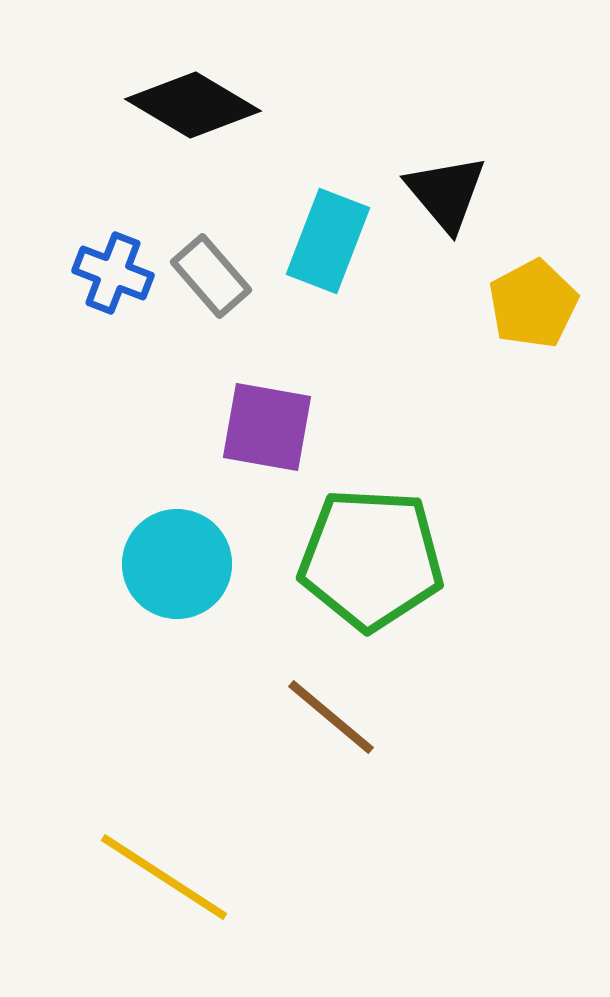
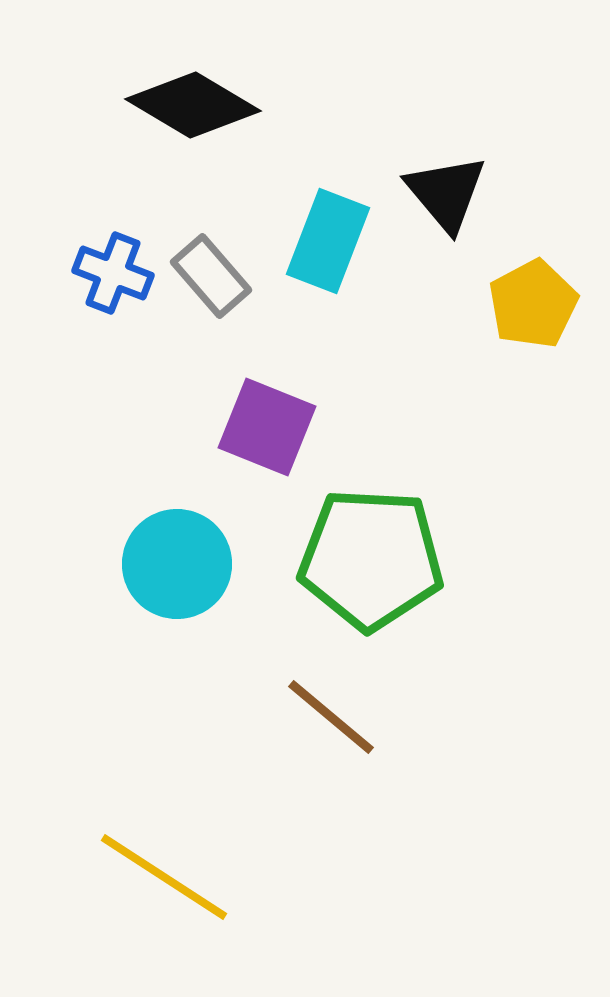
purple square: rotated 12 degrees clockwise
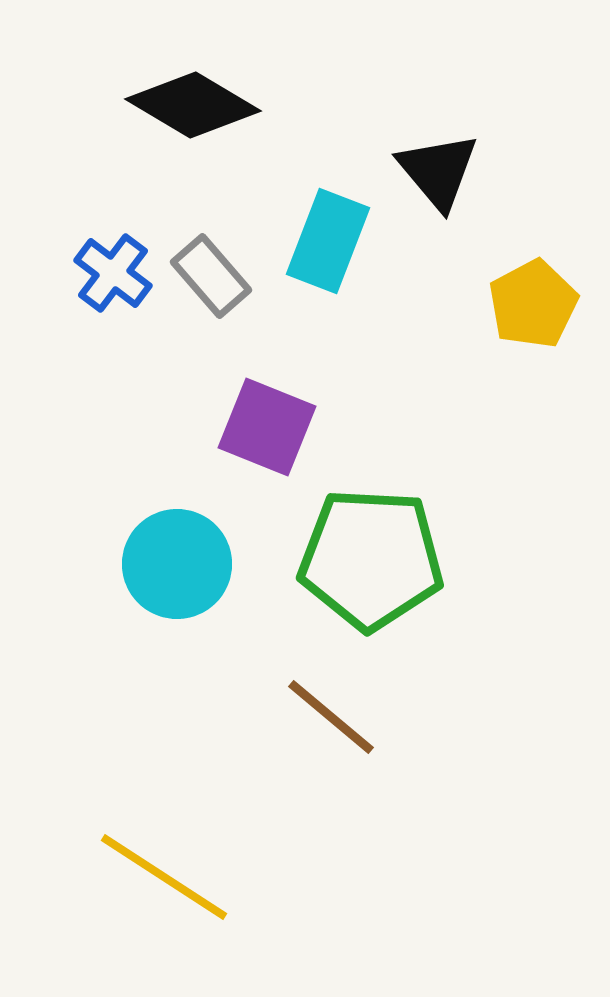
black triangle: moved 8 px left, 22 px up
blue cross: rotated 16 degrees clockwise
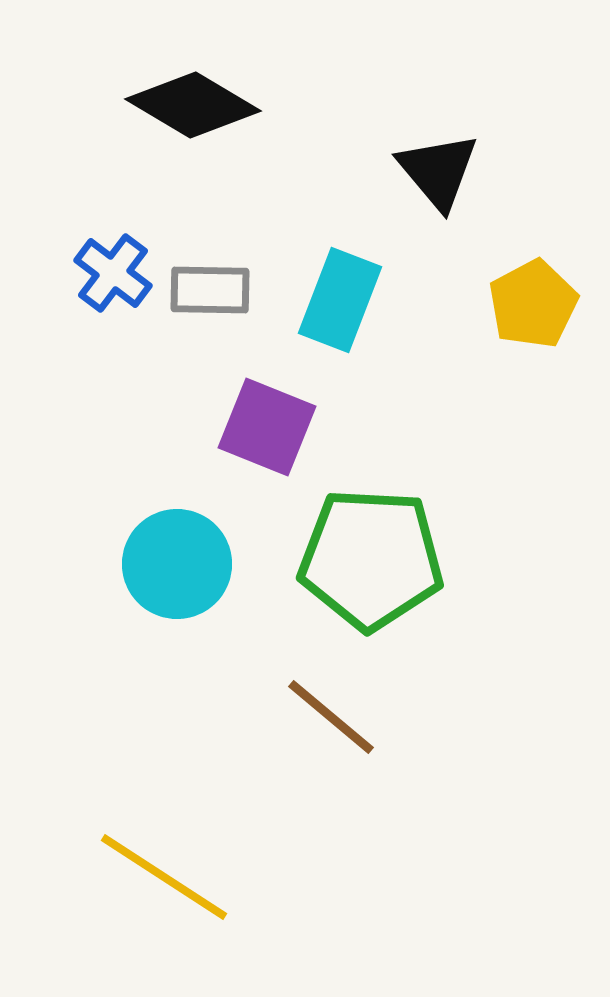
cyan rectangle: moved 12 px right, 59 px down
gray rectangle: moved 1 px left, 14 px down; rotated 48 degrees counterclockwise
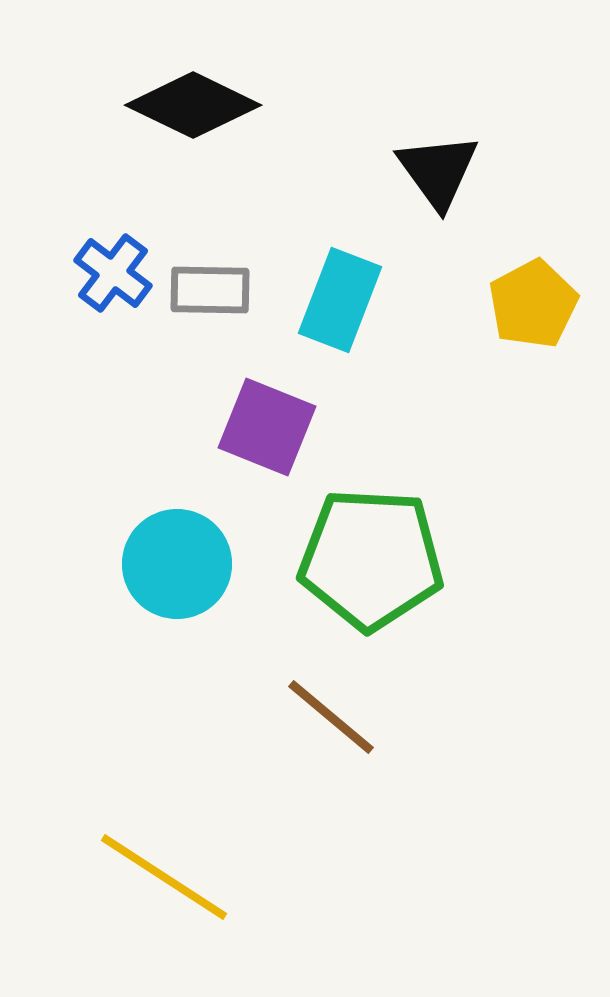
black diamond: rotated 5 degrees counterclockwise
black triangle: rotated 4 degrees clockwise
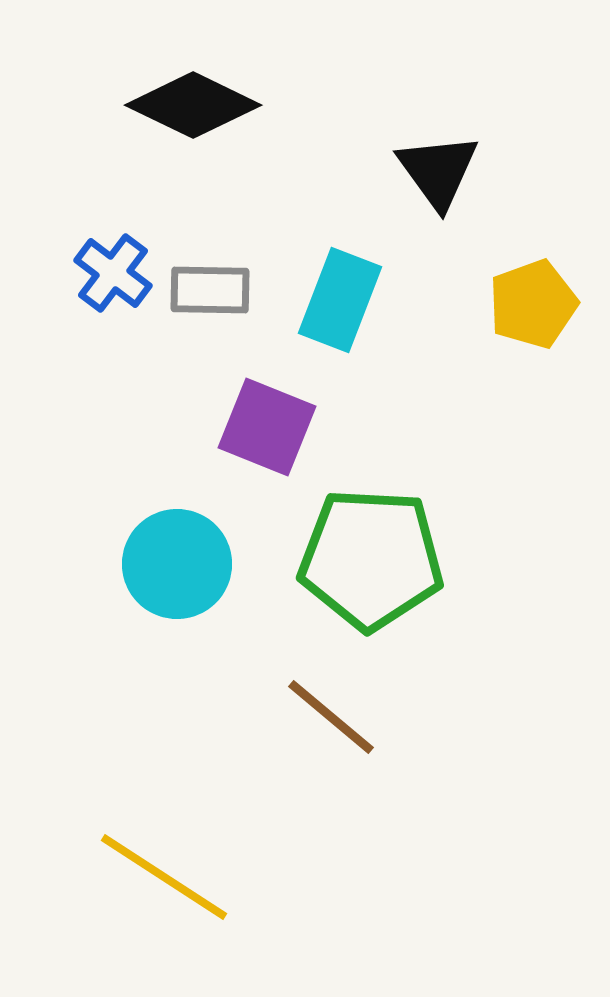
yellow pentagon: rotated 8 degrees clockwise
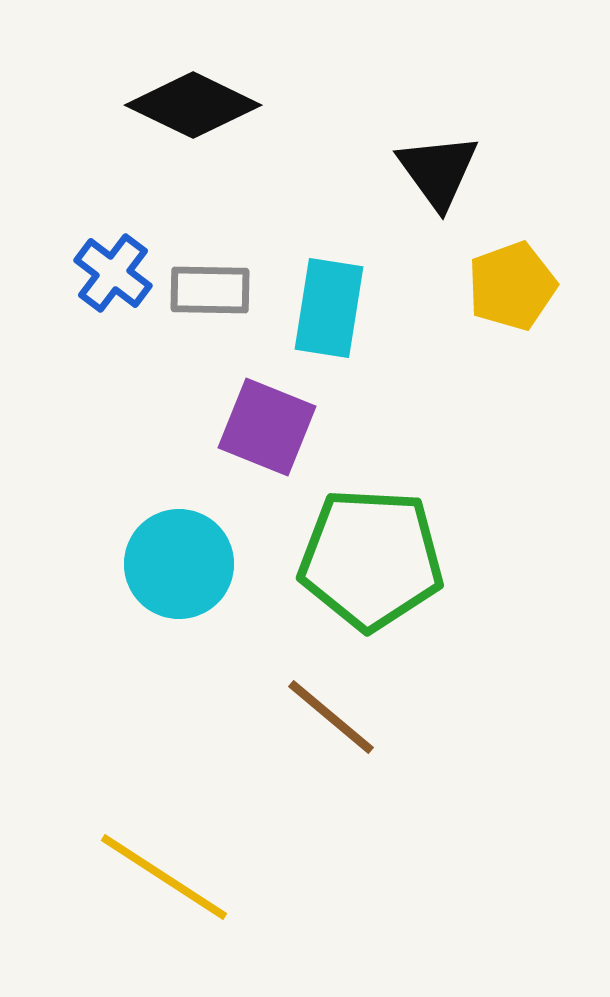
cyan rectangle: moved 11 px left, 8 px down; rotated 12 degrees counterclockwise
yellow pentagon: moved 21 px left, 18 px up
cyan circle: moved 2 px right
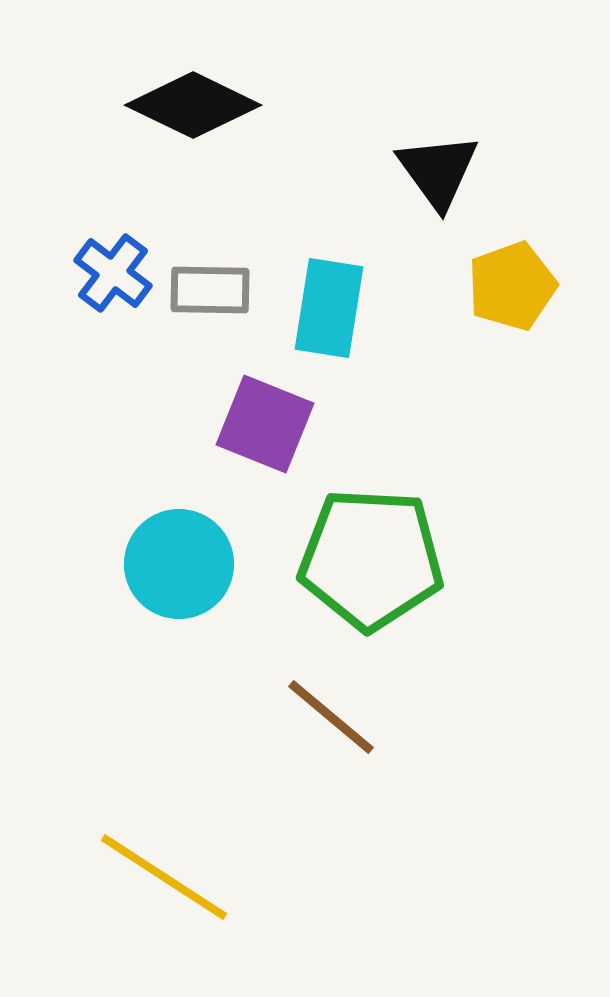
purple square: moved 2 px left, 3 px up
